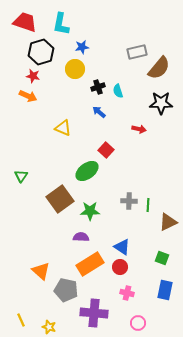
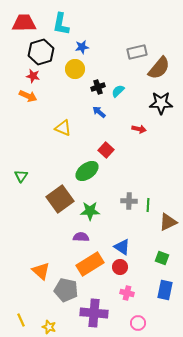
red trapezoid: moved 1 px left, 1 px down; rotated 20 degrees counterclockwise
cyan semicircle: rotated 64 degrees clockwise
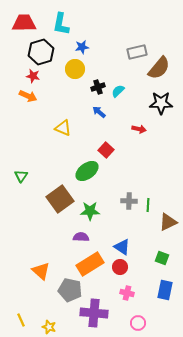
gray pentagon: moved 4 px right
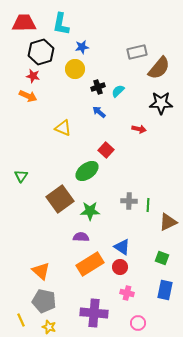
gray pentagon: moved 26 px left, 11 px down
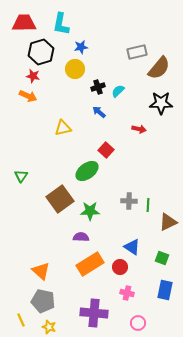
blue star: moved 1 px left
yellow triangle: rotated 36 degrees counterclockwise
blue triangle: moved 10 px right
gray pentagon: moved 1 px left
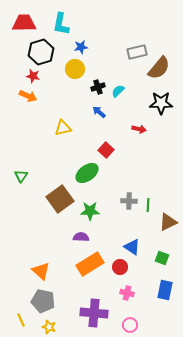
green ellipse: moved 2 px down
pink circle: moved 8 px left, 2 px down
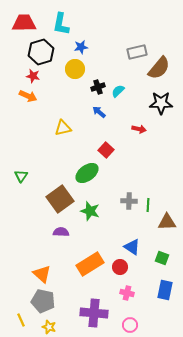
green star: rotated 18 degrees clockwise
brown triangle: moved 1 px left; rotated 24 degrees clockwise
purple semicircle: moved 20 px left, 5 px up
orange triangle: moved 1 px right, 3 px down
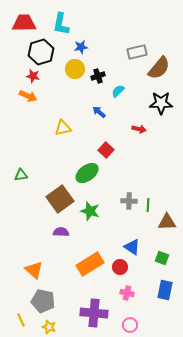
black cross: moved 11 px up
green triangle: moved 1 px up; rotated 48 degrees clockwise
orange triangle: moved 8 px left, 4 px up
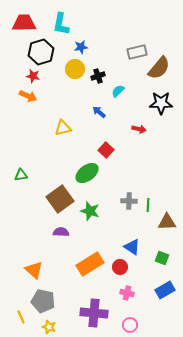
blue rectangle: rotated 48 degrees clockwise
yellow line: moved 3 px up
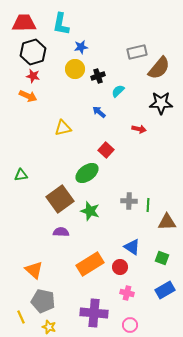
black hexagon: moved 8 px left
